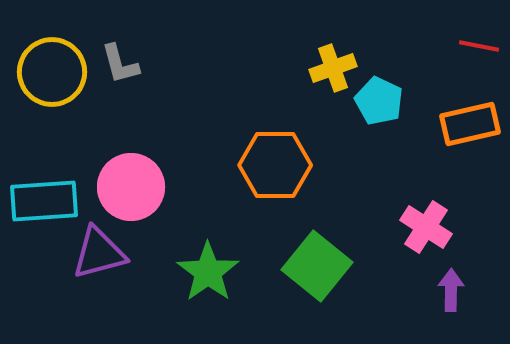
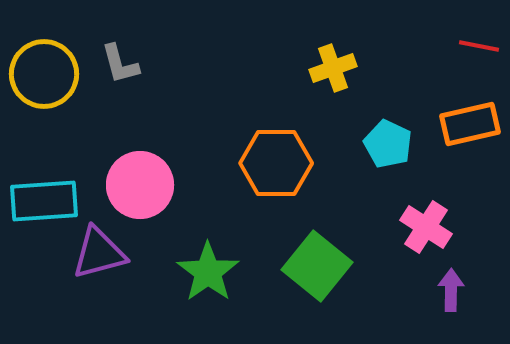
yellow circle: moved 8 px left, 2 px down
cyan pentagon: moved 9 px right, 43 px down
orange hexagon: moved 1 px right, 2 px up
pink circle: moved 9 px right, 2 px up
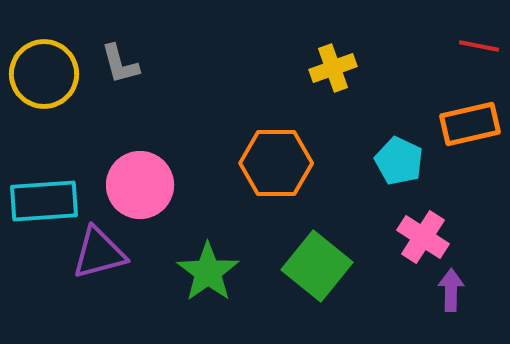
cyan pentagon: moved 11 px right, 17 px down
pink cross: moved 3 px left, 10 px down
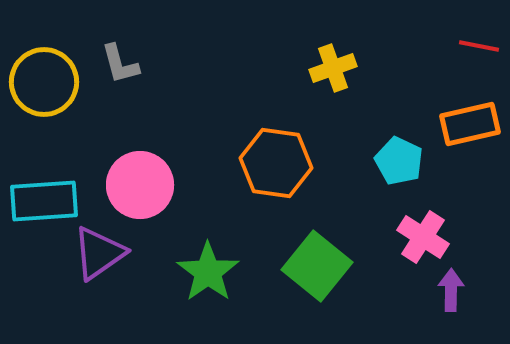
yellow circle: moved 8 px down
orange hexagon: rotated 8 degrees clockwise
purple triangle: rotated 20 degrees counterclockwise
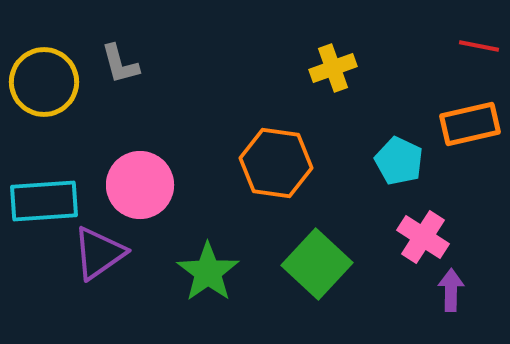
green square: moved 2 px up; rotated 4 degrees clockwise
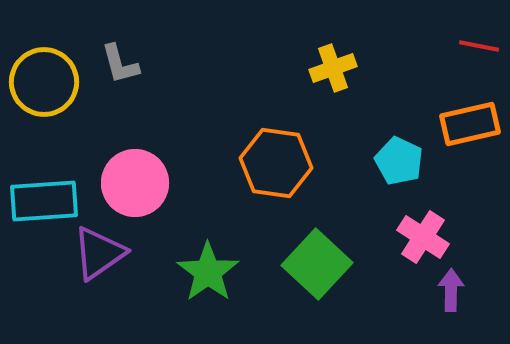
pink circle: moved 5 px left, 2 px up
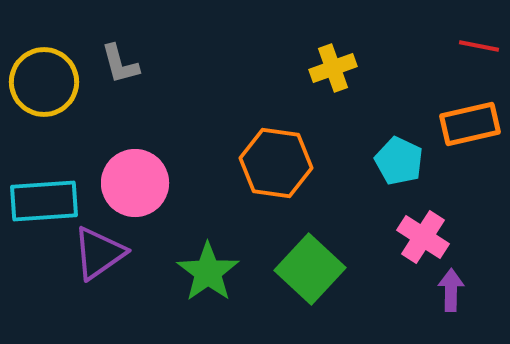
green square: moved 7 px left, 5 px down
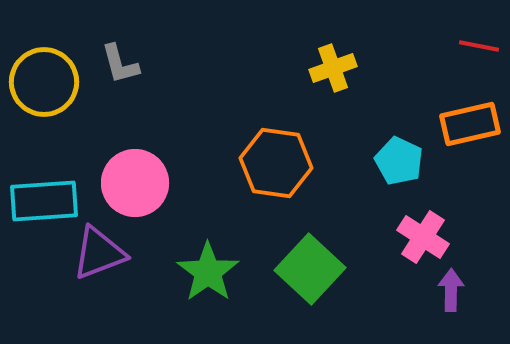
purple triangle: rotated 14 degrees clockwise
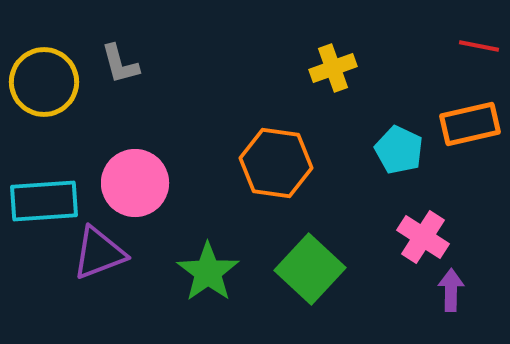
cyan pentagon: moved 11 px up
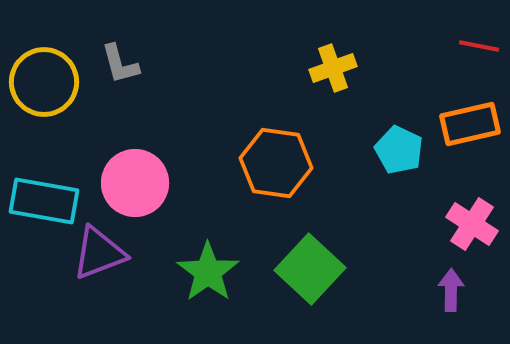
cyan rectangle: rotated 14 degrees clockwise
pink cross: moved 49 px right, 13 px up
